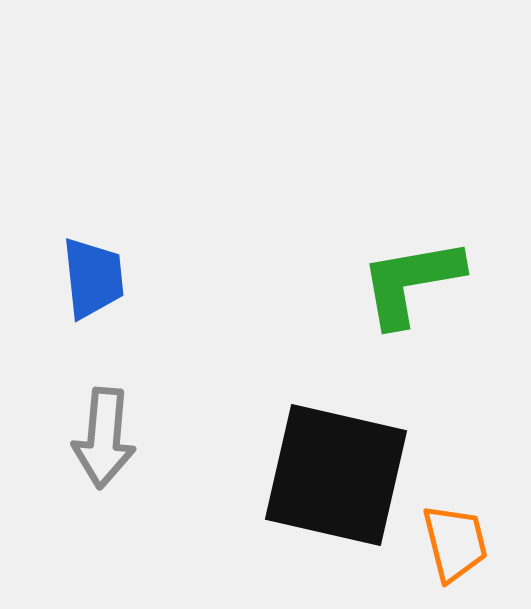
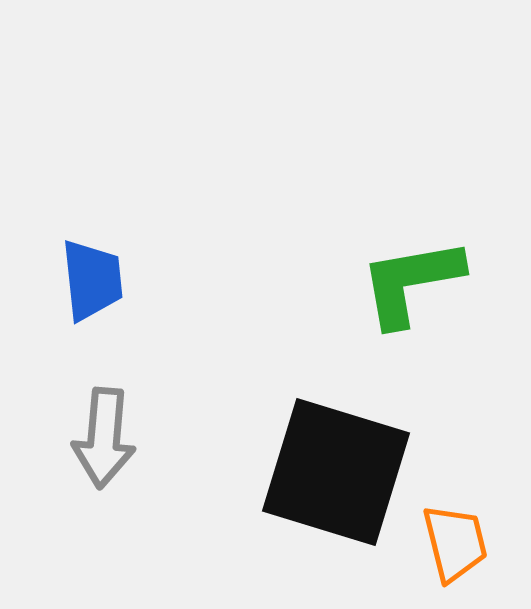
blue trapezoid: moved 1 px left, 2 px down
black square: moved 3 px up; rotated 4 degrees clockwise
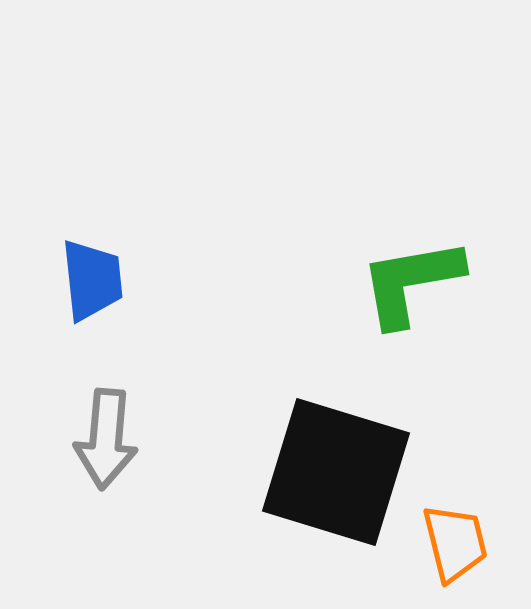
gray arrow: moved 2 px right, 1 px down
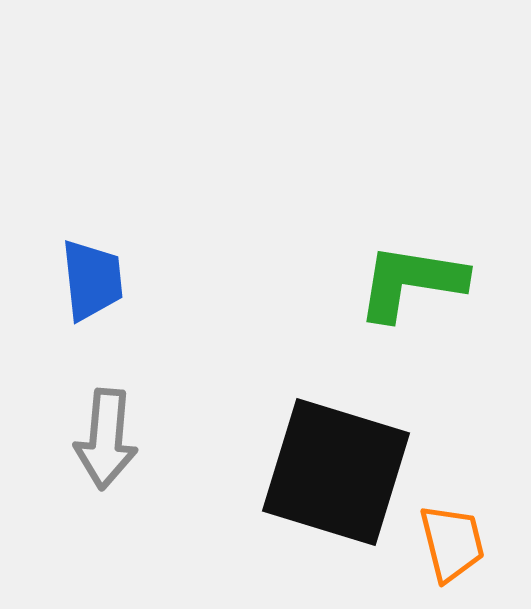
green L-shape: rotated 19 degrees clockwise
orange trapezoid: moved 3 px left
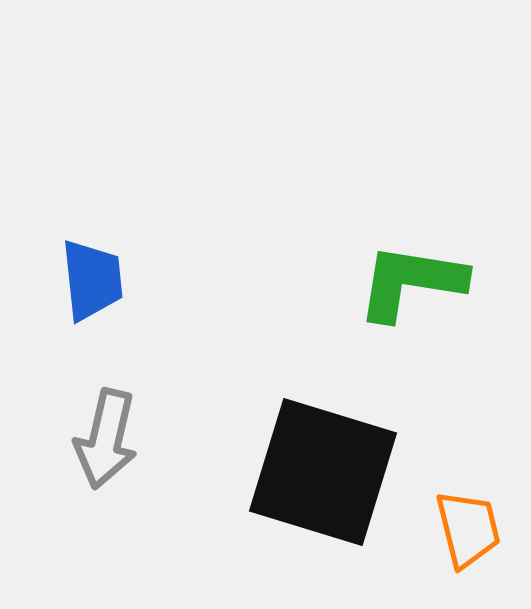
gray arrow: rotated 8 degrees clockwise
black square: moved 13 px left
orange trapezoid: moved 16 px right, 14 px up
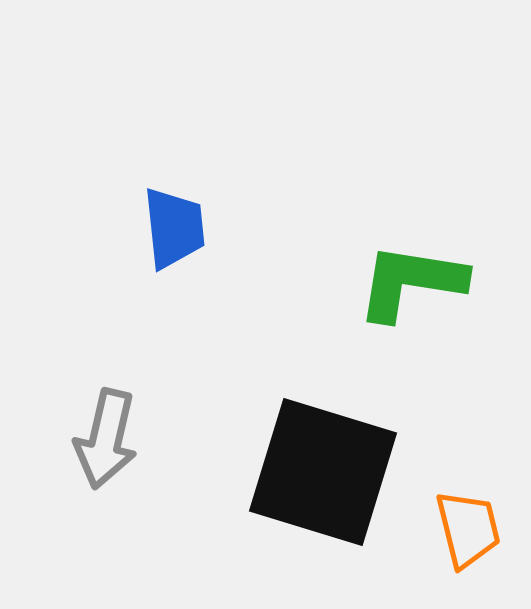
blue trapezoid: moved 82 px right, 52 px up
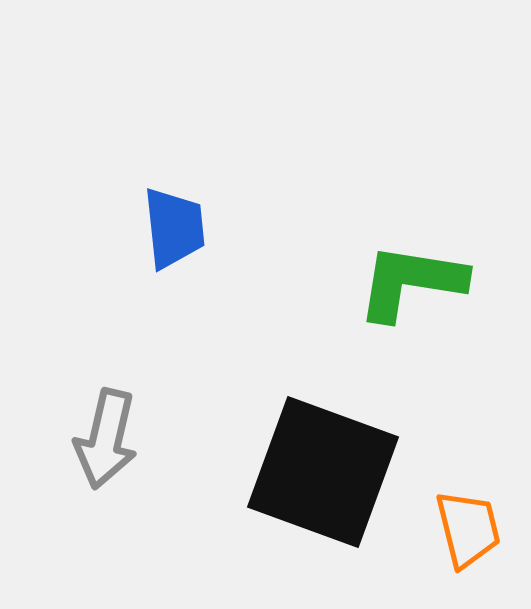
black square: rotated 3 degrees clockwise
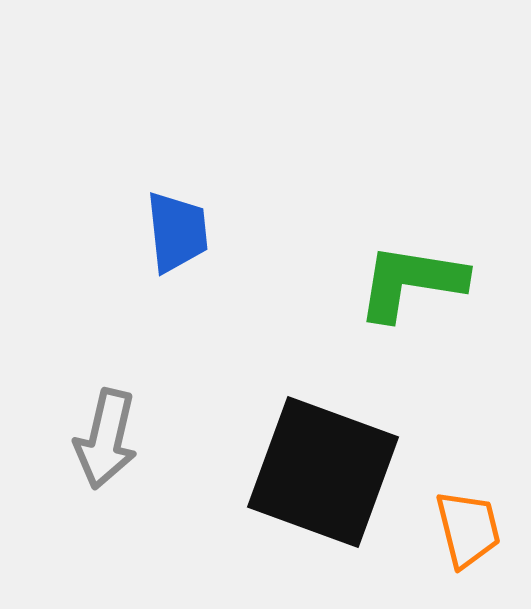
blue trapezoid: moved 3 px right, 4 px down
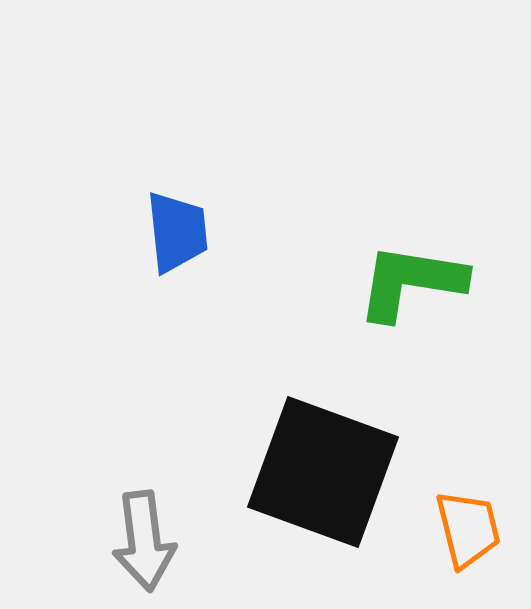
gray arrow: moved 38 px right, 102 px down; rotated 20 degrees counterclockwise
